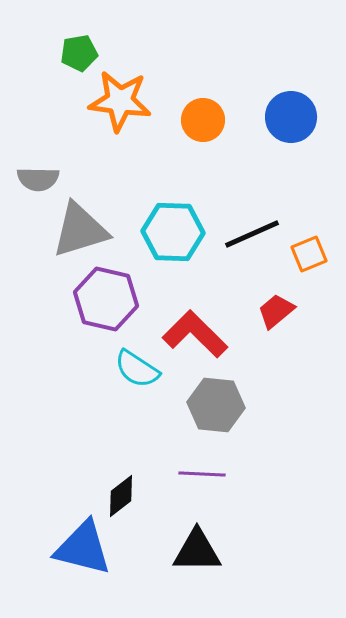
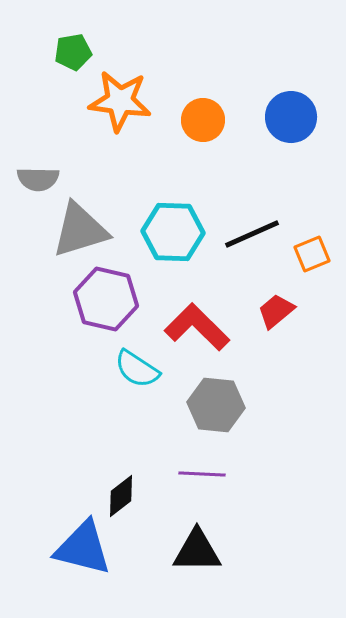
green pentagon: moved 6 px left, 1 px up
orange square: moved 3 px right
red L-shape: moved 2 px right, 7 px up
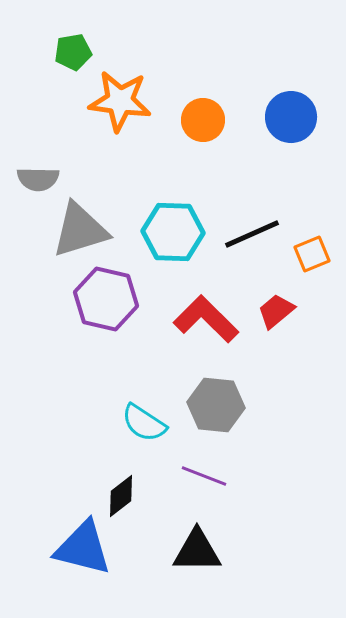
red L-shape: moved 9 px right, 8 px up
cyan semicircle: moved 7 px right, 54 px down
purple line: moved 2 px right, 2 px down; rotated 18 degrees clockwise
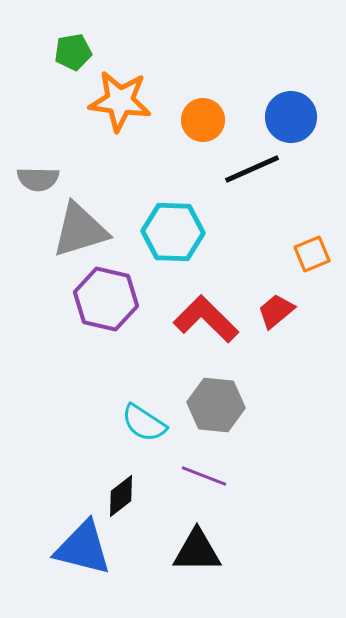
black line: moved 65 px up
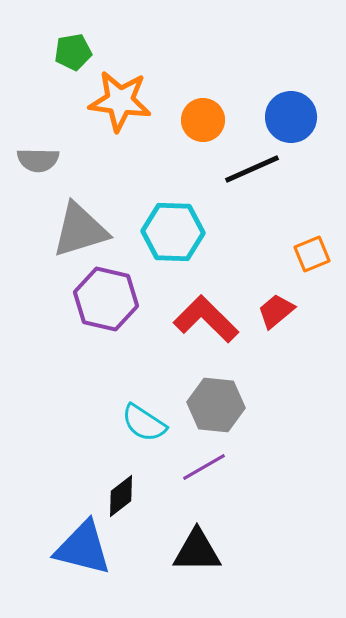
gray semicircle: moved 19 px up
purple line: moved 9 px up; rotated 51 degrees counterclockwise
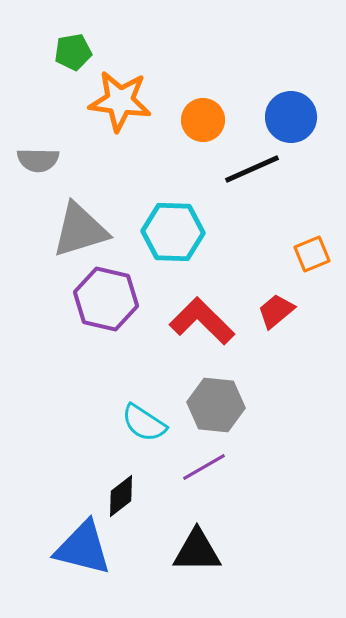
red L-shape: moved 4 px left, 2 px down
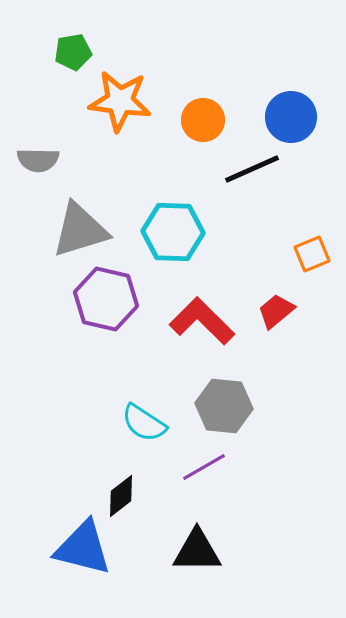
gray hexagon: moved 8 px right, 1 px down
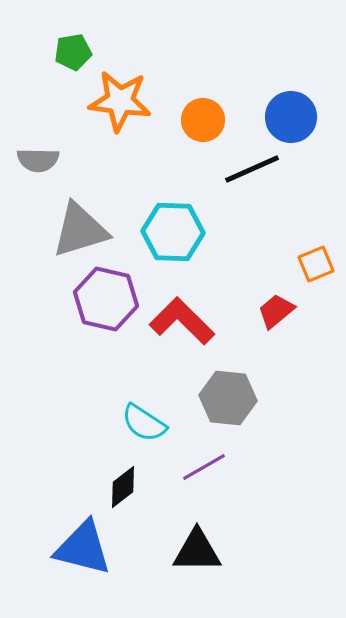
orange square: moved 4 px right, 10 px down
red L-shape: moved 20 px left
gray hexagon: moved 4 px right, 8 px up
black diamond: moved 2 px right, 9 px up
